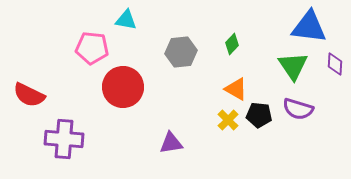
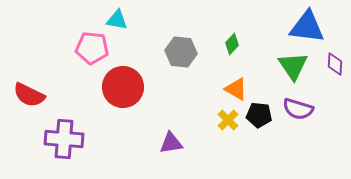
cyan triangle: moved 9 px left
blue triangle: moved 2 px left
gray hexagon: rotated 12 degrees clockwise
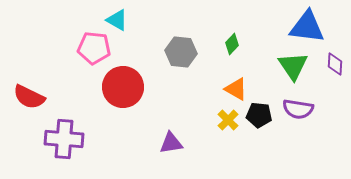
cyan triangle: rotated 20 degrees clockwise
pink pentagon: moved 2 px right
red semicircle: moved 2 px down
purple semicircle: rotated 8 degrees counterclockwise
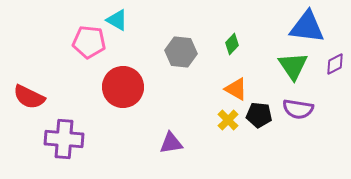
pink pentagon: moved 5 px left, 6 px up
purple diamond: rotated 60 degrees clockwise
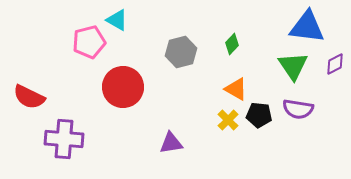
pink pentagon: rotated 20 degrees counterclockwise
gray hexagon: rotated 20 degrees counterclockwise
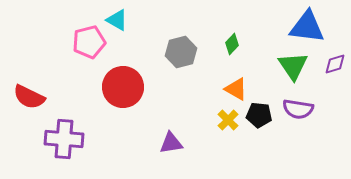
purple diamond: rotated 10 degrees clockwise
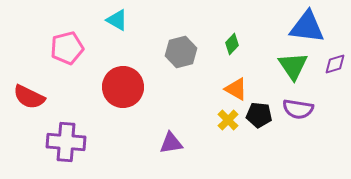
pink pentagon: moved 22 px left, 6 px down
purple cross: moved 2 px right, 3 px down
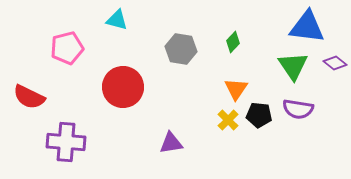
cyan triangle: rotated 15 degrees counterclockwise
green diamond: moved 1 px right, 2 px up
gray hexagon: moved 3 px up; rotated 24 degrees clockwise
purple diamond: moved 1 px up; rotated 55 degrees clockwise
orange triangle: rotated 35 degrees clockwise
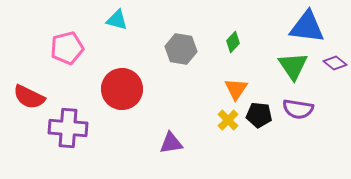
red circle: moved 1 px left, 2 px down
purple cross: moved 2 px right, 14 px up
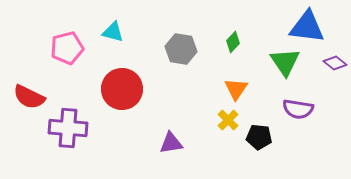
cyan triangle: moved 4 px left, 12 px down
green triangle: moved 8 px left, 4 px up
black pentagon: moved 22 px down
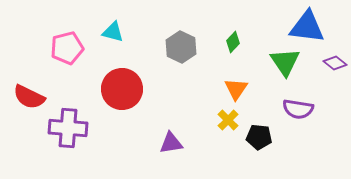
gray hexagon: moved 2 px up; rotated 16 degrees clockwise
